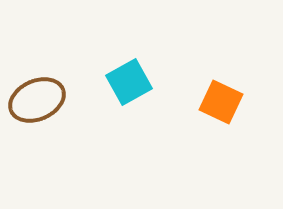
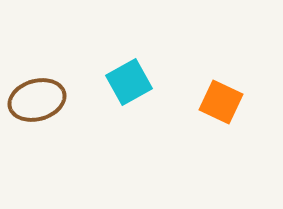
brown ellipse: rotated 8 degrees clockwise
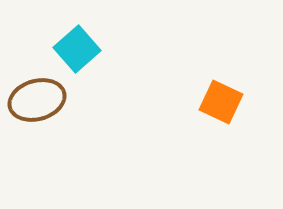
cyan square: moved 52 px left, 33 px up; rotated 12 degrees counterclockwise
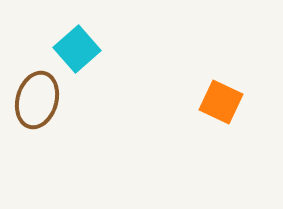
brown ellipse: rotated 58 degrees counterclockwise
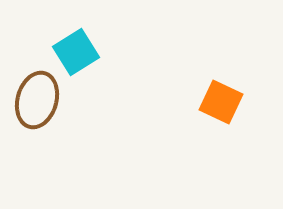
cyan square: moved 1 px left, 3 px down; rotated 9 degrees clockwise
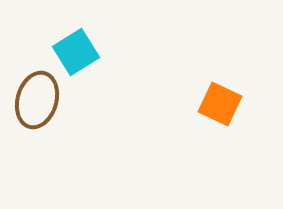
orange square: moved 1 px left, 2 px down
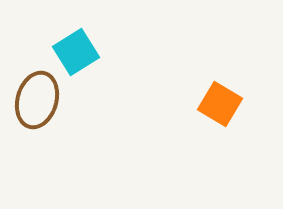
orange square: rotated 6 degrees clockwise
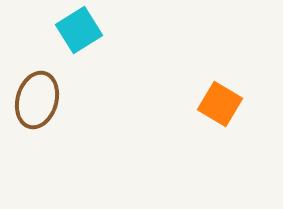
cyan square: moved 3 px right, 22 px up
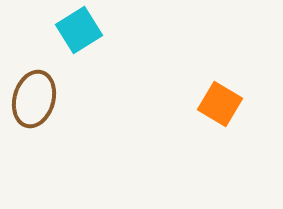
brown ellipse: moved 3 px left, 1 px up
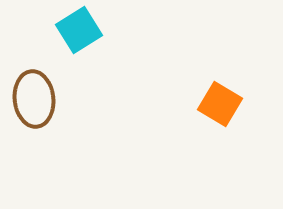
brown ellipse: rotated 22 degrees counterclockwise
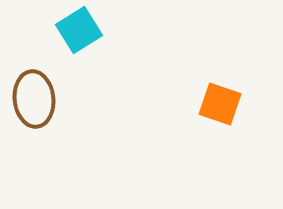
orange square: rotated 12 degrees counterclockwise
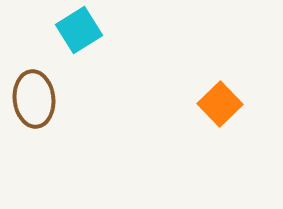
orange square: rotated 27 degrees clockwise
